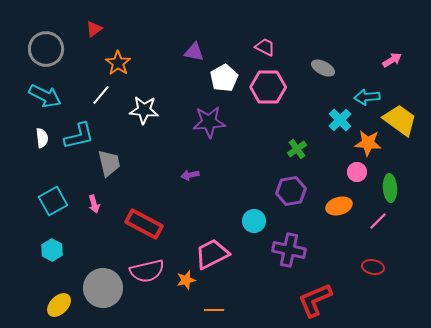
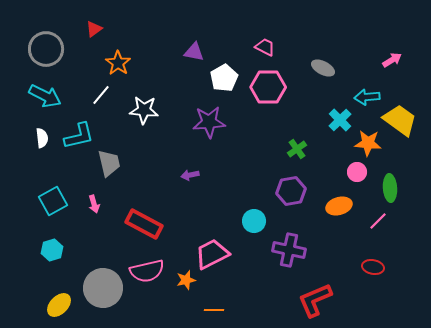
cyan hexagon at (52, 250): rotated 15 degrees clockwise
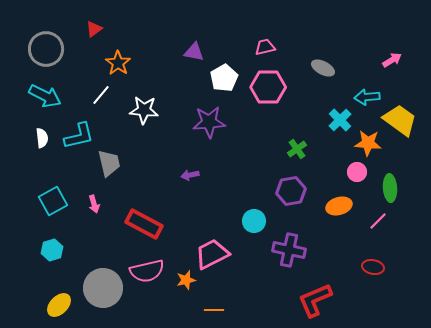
pink trapezoid at (265, 47): rotated 40 degrees counterclockwise
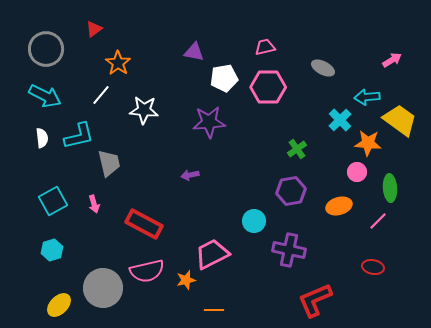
white pentagon at (224, 78): rotated 20 degrees clockwise
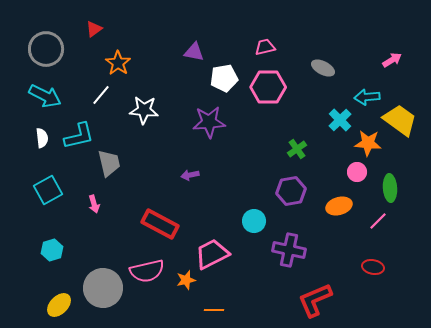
cyan square at (53, 201): moved 5 px left, 11 px up
red rectangle at (144, 224): moved 16 px right
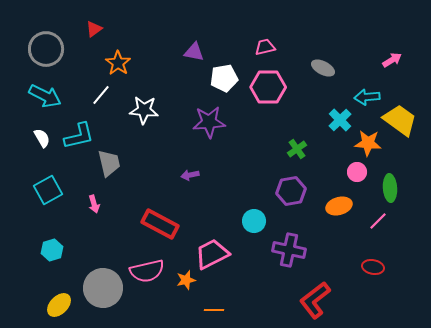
white semicircle at (42, 138): rotated 24 degrees counterclockwise
red L-shape at (315, 300): rotated 15 degrees counterclockwise
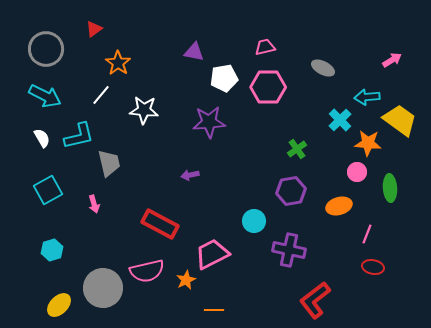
pink line at (378, 221): moved 11 px left, 13 px down; rotated 24 degrees counterclockwise
orange star at (186, 280): rotated 12 degrees counterclockwise
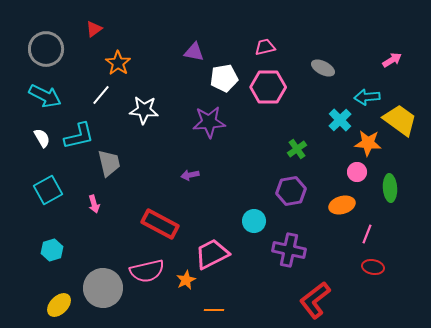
orange ellipse at (339, 206): moved 3 px right, 1 px up
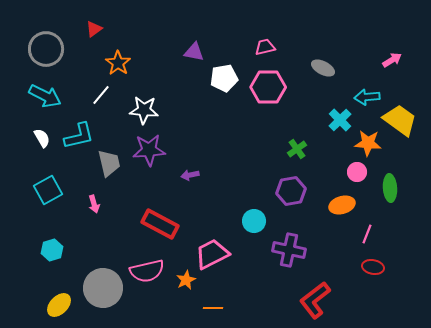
purple star at (209, 122): moved 60 px left, 28 px down
orange line at (214, 310): moved 1 px left, 2 px up
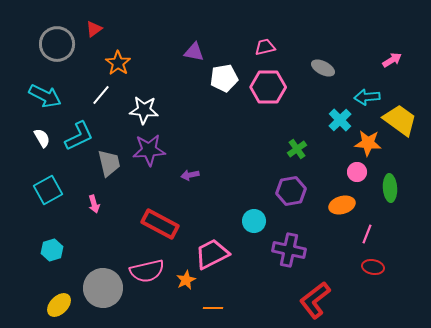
gray circle at (46, 49): moved 11 px right, 5 px up
cyan L-shape at (79, 136): rotated 12 degrees counterclockwise
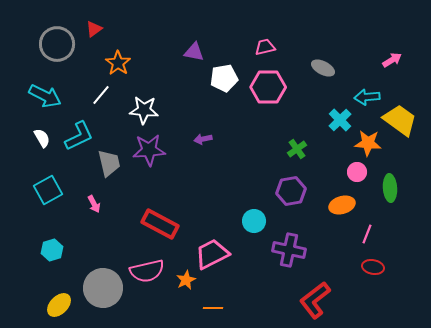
purple arrow at (190, 175): moved 13 px right, 36 px up
pink arrow at (94, 204): rotated 12 degrees counterclockwise
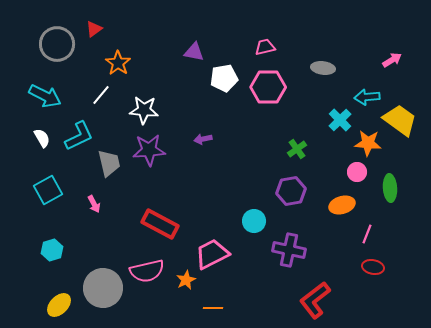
gray ellipse at (323, 68): rotated 20 degrees counterclockwise
